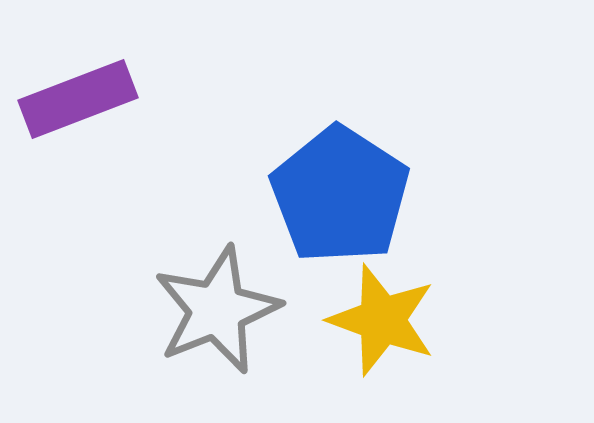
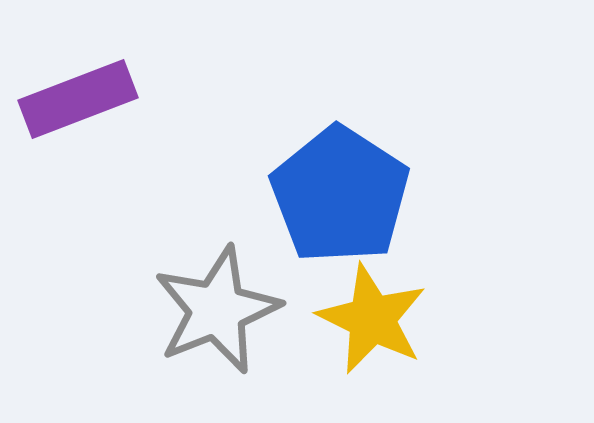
yellow star: moved 10 px left, 1 px up; rotated 6 degrees clockwise
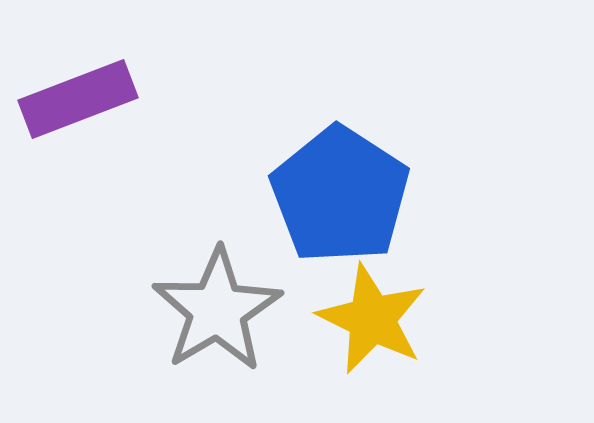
gray star: rotated 9 degrees counterclockwise
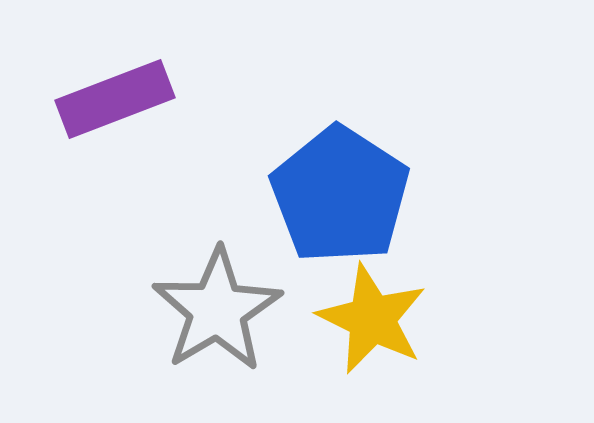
purple rectangle: moved 37 px right
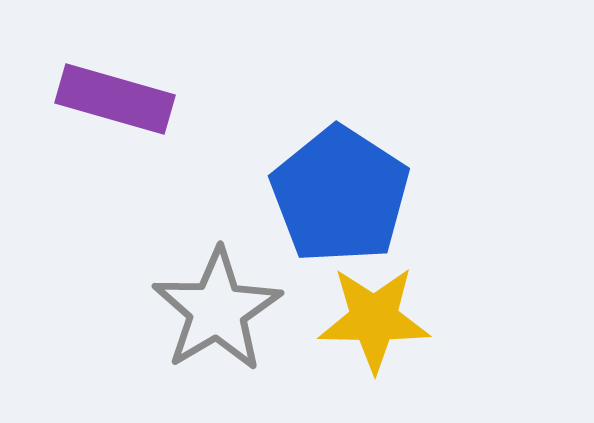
purple rectangle: rotated 37 degrees clockwise
yellow star: moved 2 px right; rotated 25 degrees counterclockwise
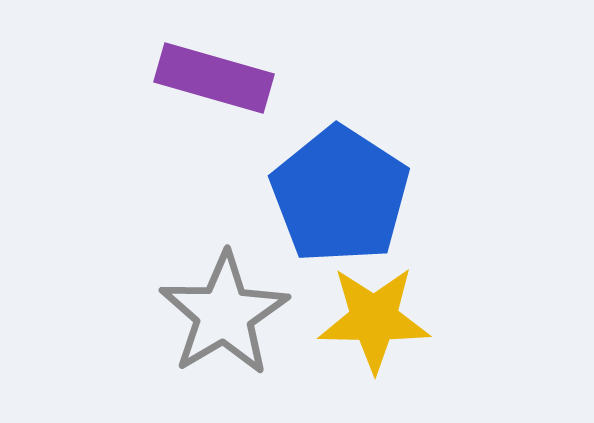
purple rectangle: moved 99 px right, 21 px up
gray star: moved 7 px right, 4 px down
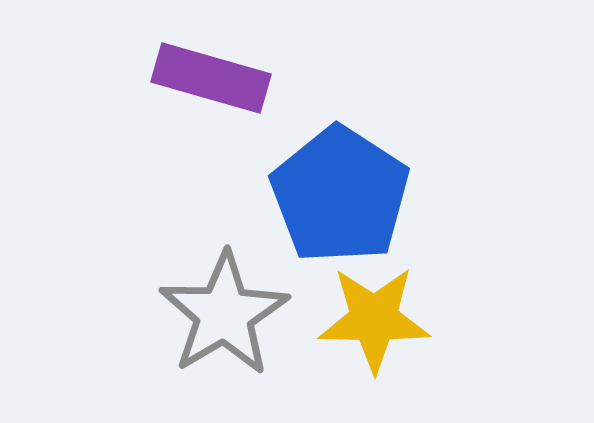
purple rectangle: moved 3 px left
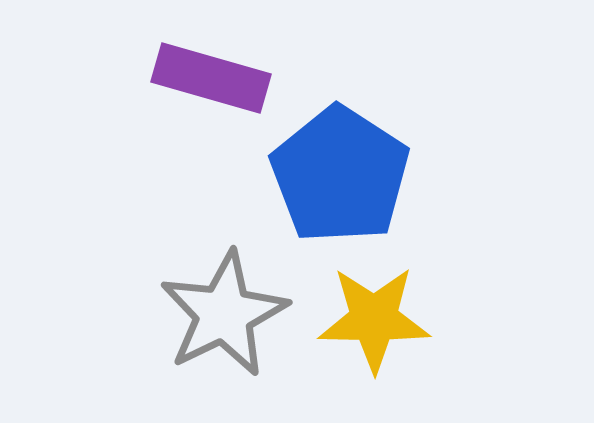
blue pentagon: moved 20 px up
gray star: rotated 5 degrees clockwise
